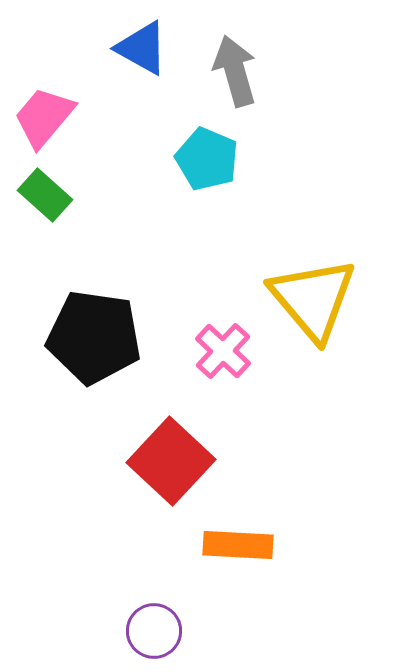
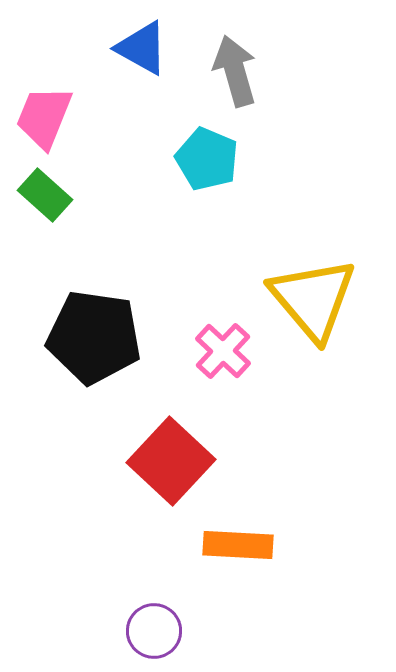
pink trapezoid: rotated 18 degrees counterclockwise
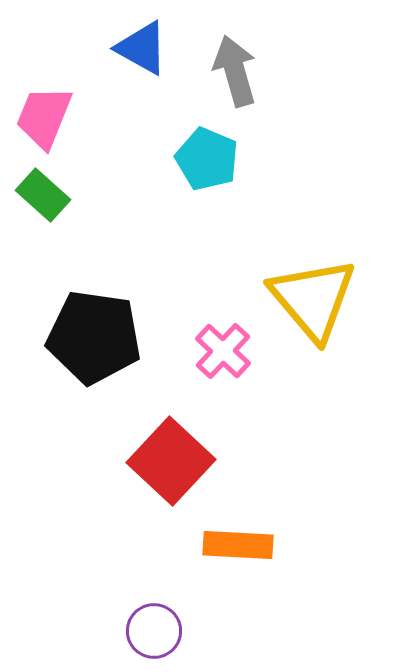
green rectangle: moved 2 px left
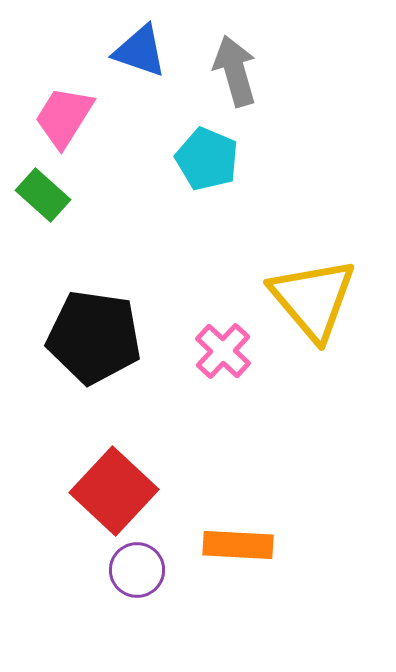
blue triangle: moved 2 px left, 3 px down; rotated 10 degrees counterclockwise
pink trapezoid: moved 20 px right; rotated 10 degrees clockwise
red square: moved 57 px left, 30 px down
purple circle: moved 17 px left, 61 px up
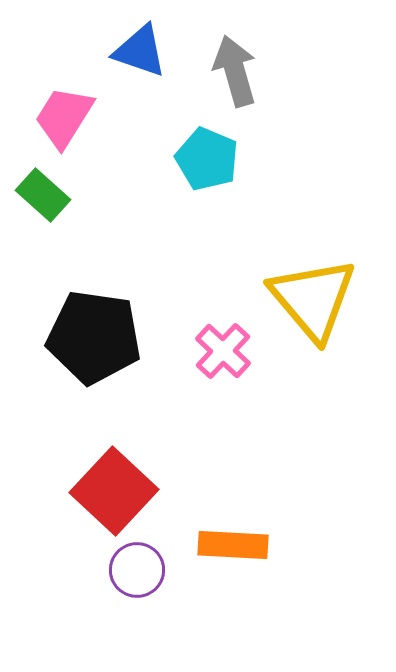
orange rectangle: moved 5 px left
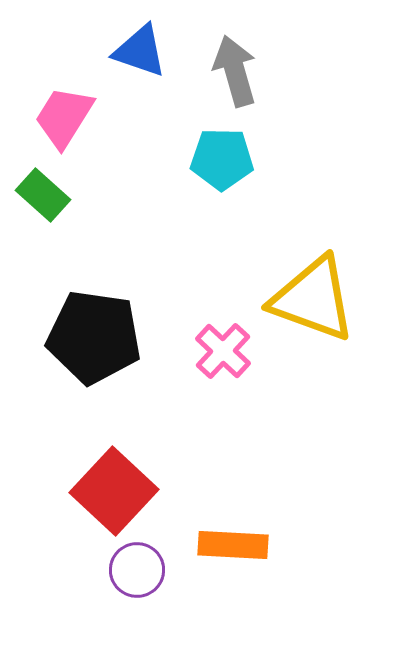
cyan pentagon: moved 15 px right; rotated 22 degrees counterclockwise
yellow triangle: rotated 30 degrees counterclockwise
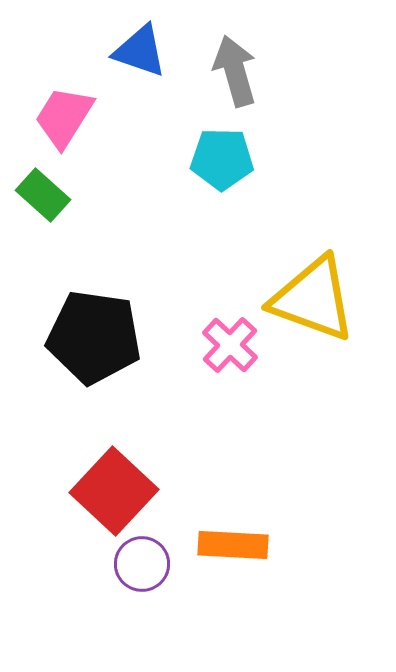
pink cross: moved 7 px right, 6 px up
purple circle: moved 5 px right, 6 px up
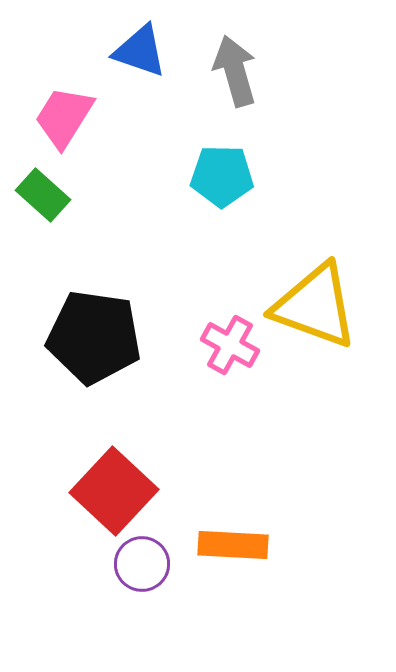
cyan pentagon: moved 17 px down
yellow triangle: moved 2 px right, 7 px down
pink cross: rotated 14 degrees counterclockwise
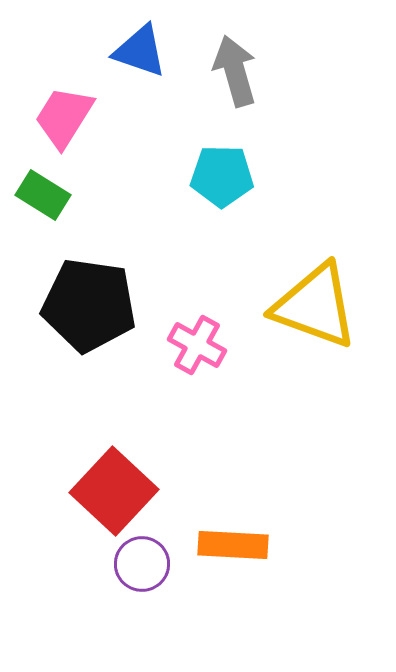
green rectangle: rotated 10 degrees counterclockwise
black pentagon: moved 5 px left, 32 px up
pink cross: moved 33 px left
